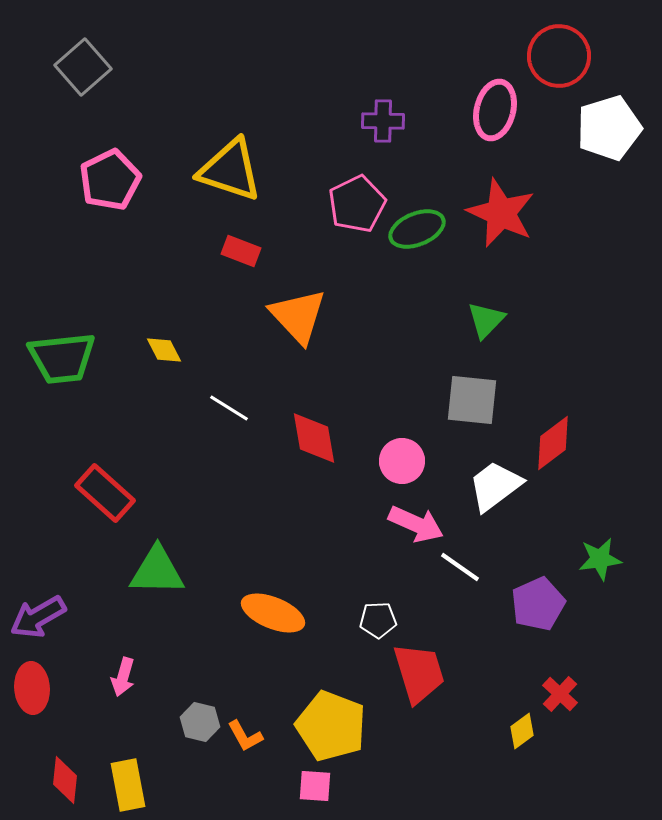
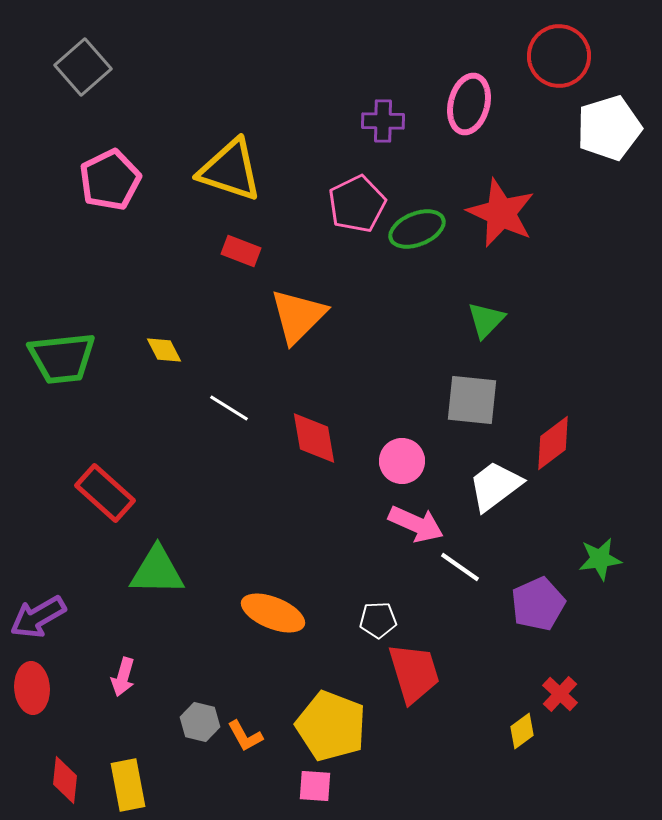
pink ellipse at (495, 110): moved 26 px left, 6 px up
orange triangle at (298, 316): rotated 28 degrees clockwise
red trapezoid at (419, 673): moved 5 px left
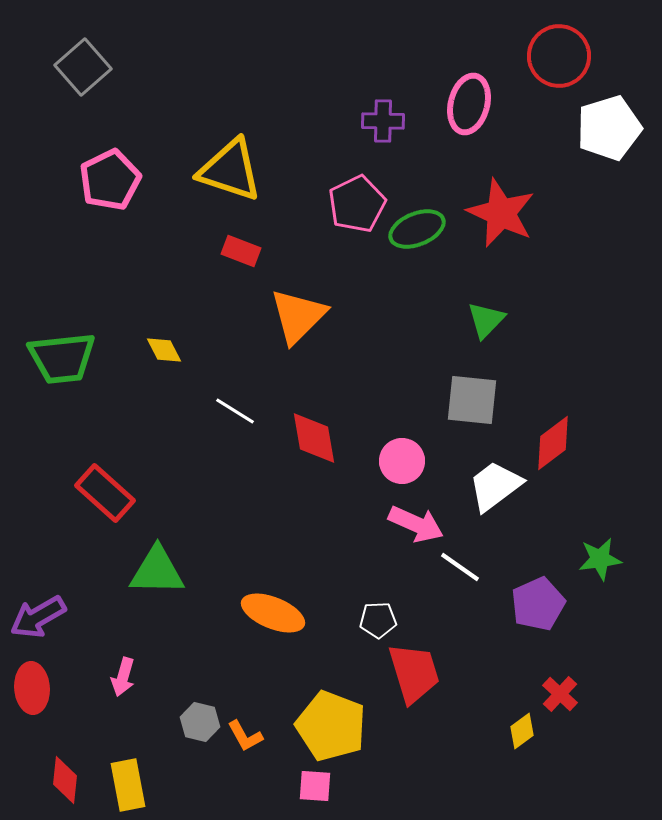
white line at (229, 408): moved 6 px right, 3 px down
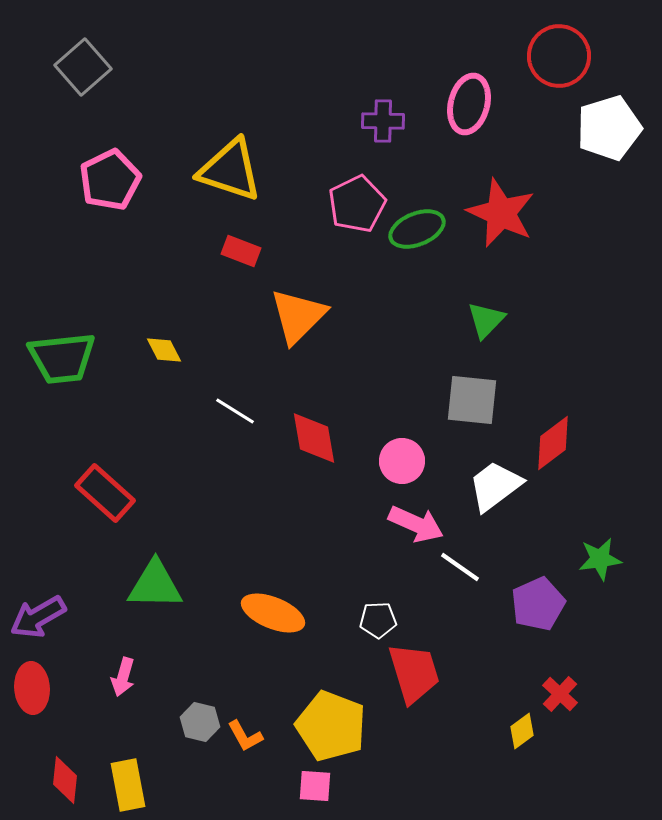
green triangle at (157, 571): moved 2 px left, 14 px down
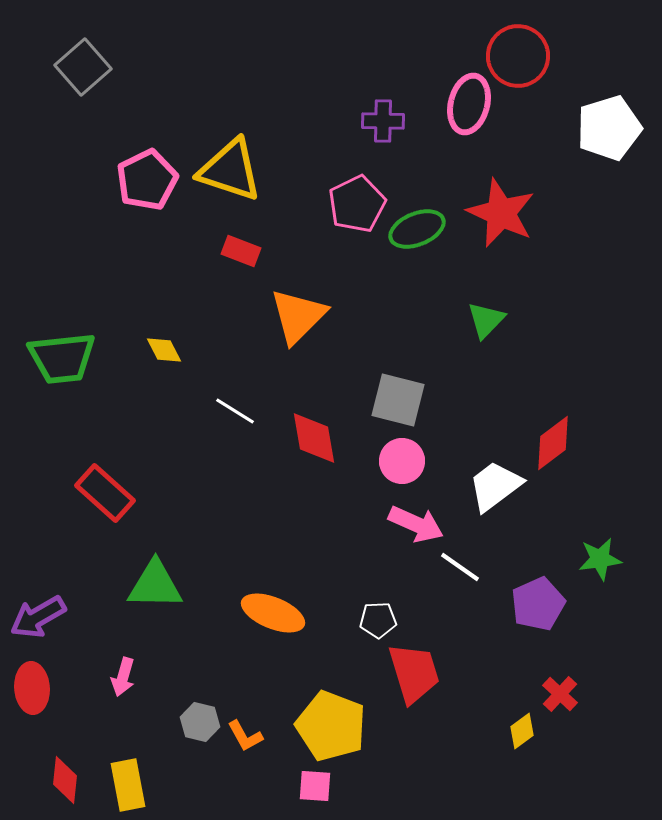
red circle at (559, 56): moved 41 px left
pink pentagon at (110, 180): moved 37 px right
gray square at (472, 400): moved 74 px left; rotated 8 degrees clockwise
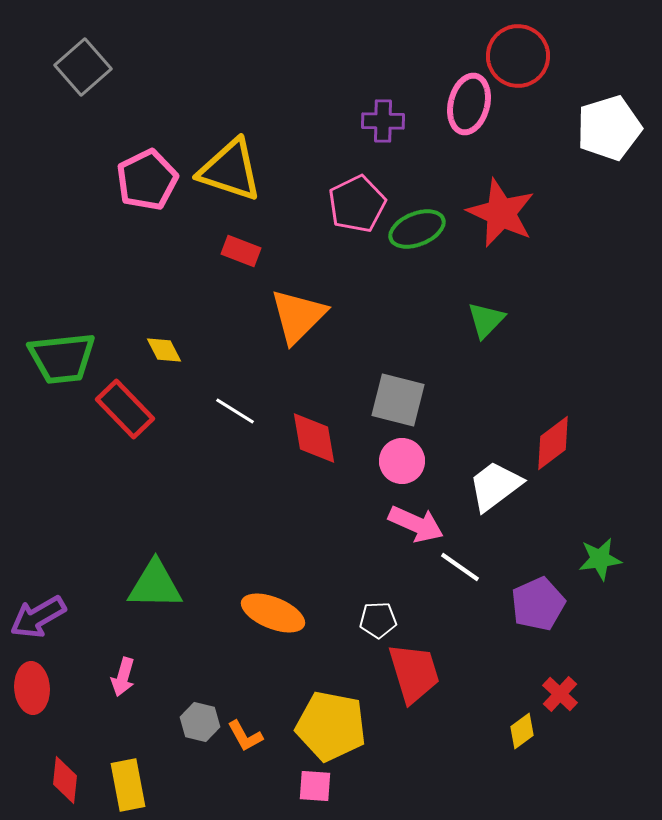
red rectangle at (105, 493): moved 20 px right, 84 px up; rotated 4 degrees clockwise
yellow pentagon at (331, 726): rotated 10 degrees counterclockwise
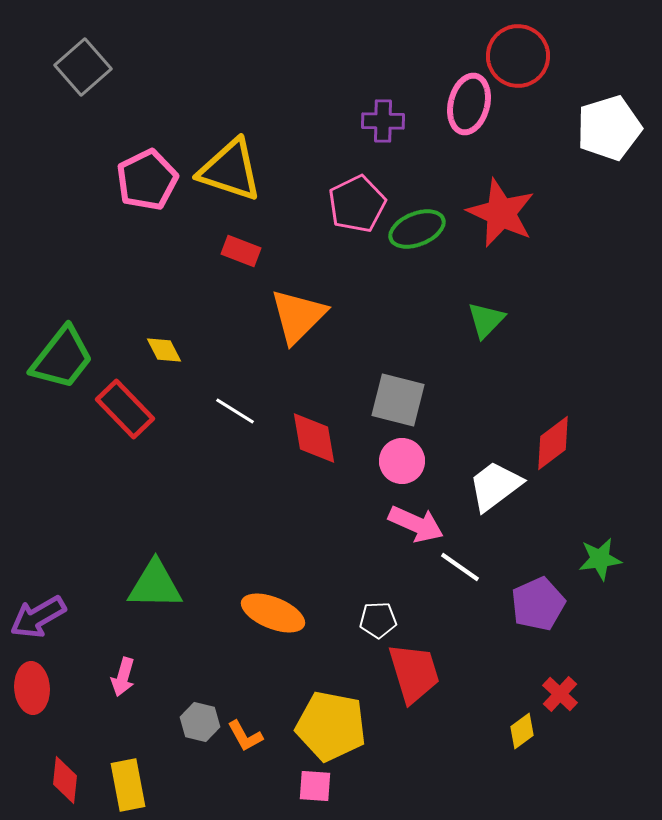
green trapezoid at (62, 358): rotated 46 degrees counterclockwise
